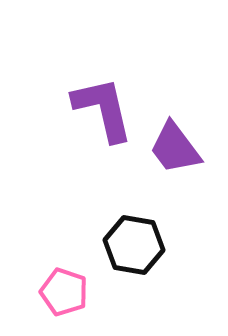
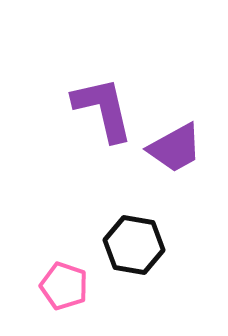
purple trapezoid: rotated 82 degrees counterclockwise
pink pentagon: moved 6 px up
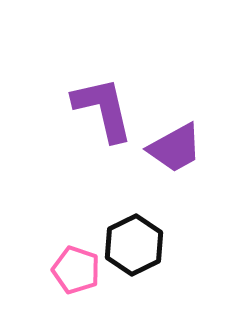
black hexagon: rotated 24 degrees clockwise
pink pentagon: moved 12 px right, 16 px up
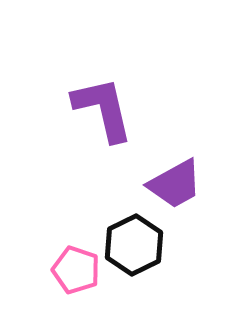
purple trapezoid: moved 36 px down
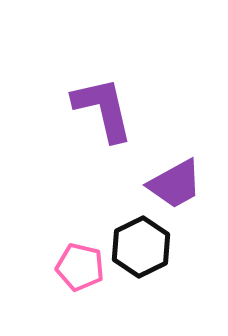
black hexagon: moved 7 px right, 2 px down
pink pentagon: moved 4 px right, 3 px up; rotated 6 degrees counterclockwise
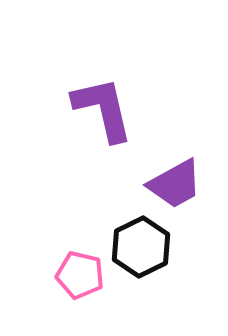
pink pentagon: moved 8 px down
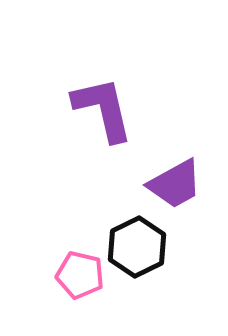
black hexagon: moved 4 px left
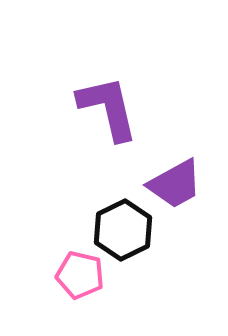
purple L-shape: moved 5 px right, 1 px up
black hexagon: moved 14 px left, 17 px up
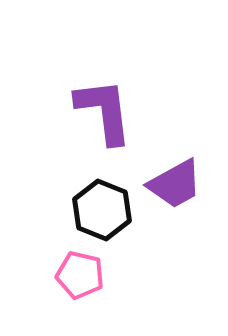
purple L-shape: moved 4 px left, 3 px down; rotated 6 degrees clockwise
black hexagon: moved 21 px left, 20 px up; rotated 12 degrees counterclockwise
